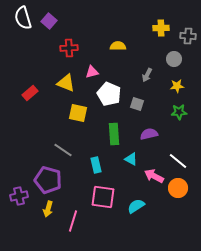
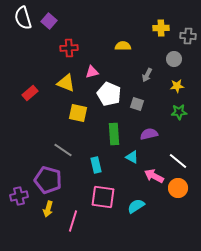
yellow semicircle: moved 5 px right
cyan triangle: moved 1 px right, 2 px up
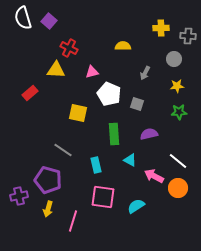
red cross: rotated 30 degrees clockwise
gray arrow: moved 2 px left, 2 px up
yellow triangle: moved 10 px left, 13 px up; rotated 18 degrees counterclockwise
cyan triangle: moved 2 px left, 3 px down
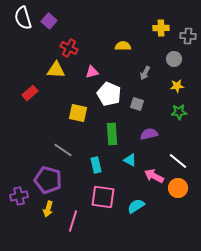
green rectangle: moved 2 px left
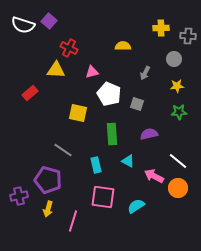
white semicircle: moved 7 px down; rotated 55 degrees counterclockwise
cyan triangle: moved 2 px left, 1 px down
